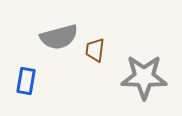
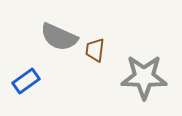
gray semicircle: rotated 39 degrees clockwise
blue rectangle: rotated 44 degrees clockwise
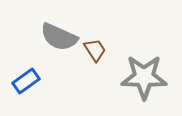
brown trapezoid: rotated 140 degrees clockwise
